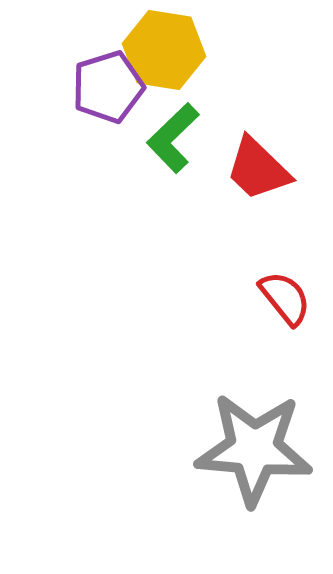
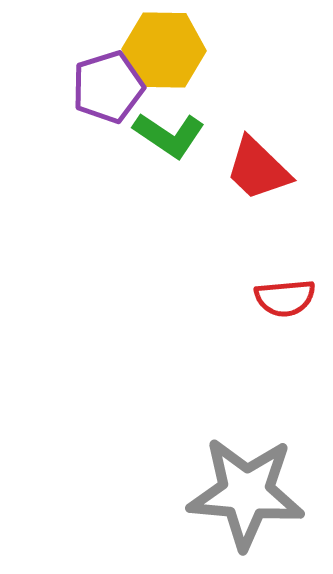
yellow hexagon: rotated 8 degrees counterclockwise
green L-shape: moved 4 px left, 3 px up; rotated 102 degrees counterclockwise
red semicircle: rotated 124 degrees clockwise
gray star: moved 8 px left, 44 px down
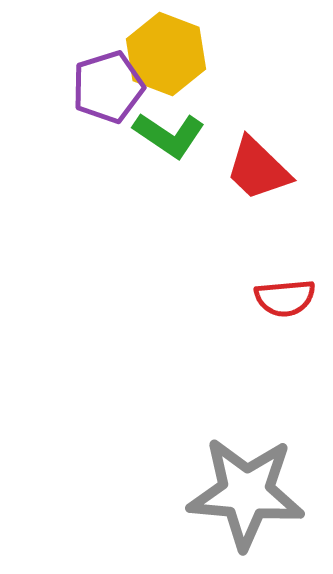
yellow hexagon: moved 2 px right, 4 px down; rotated 20 degrees clockwise
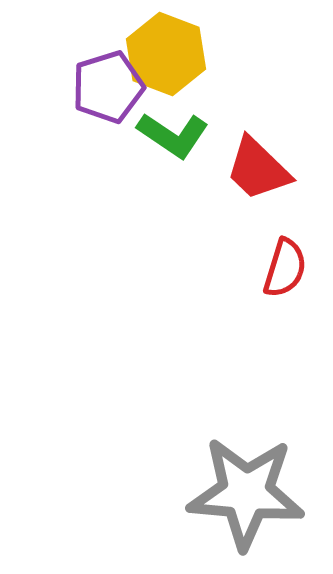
green L-shape: moved 4 px right
red semicircle: moved 30 px up; rotated 68 degrees counterclockwise
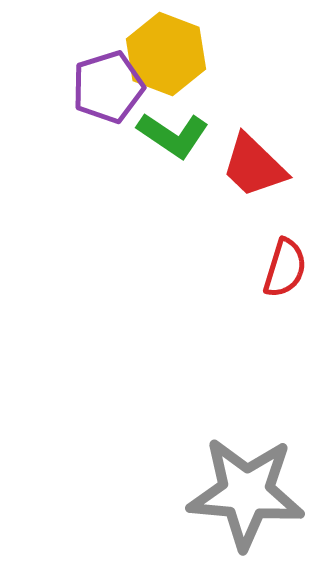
red trapezoid: moved 4 px left, 3 px up
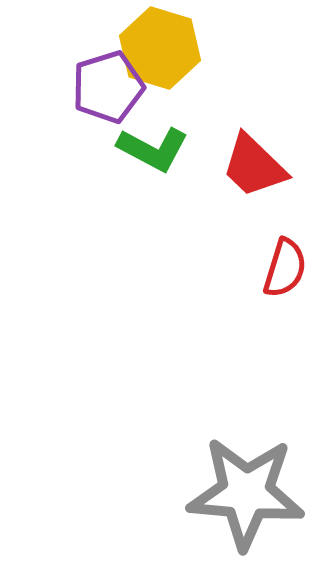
yellow hexagon: moved 6 px left, 6 px up; rotated 4 degrees counterclockwise
green L-shape: moved 20 px left, 14 px down; rotated 6 degrees counterclockwise
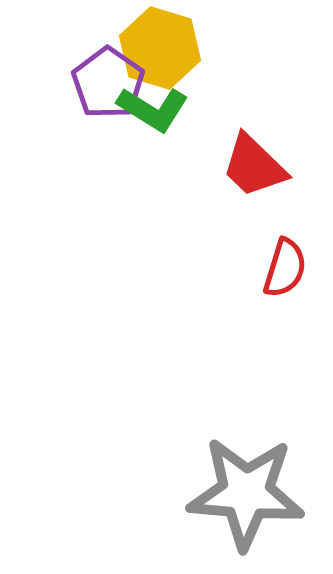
purple pentagon: moved 4 px up; rotated 20 degrees counterclockwise
green L-shape: moved 40 px up; rotated 4 degrees clockwise
